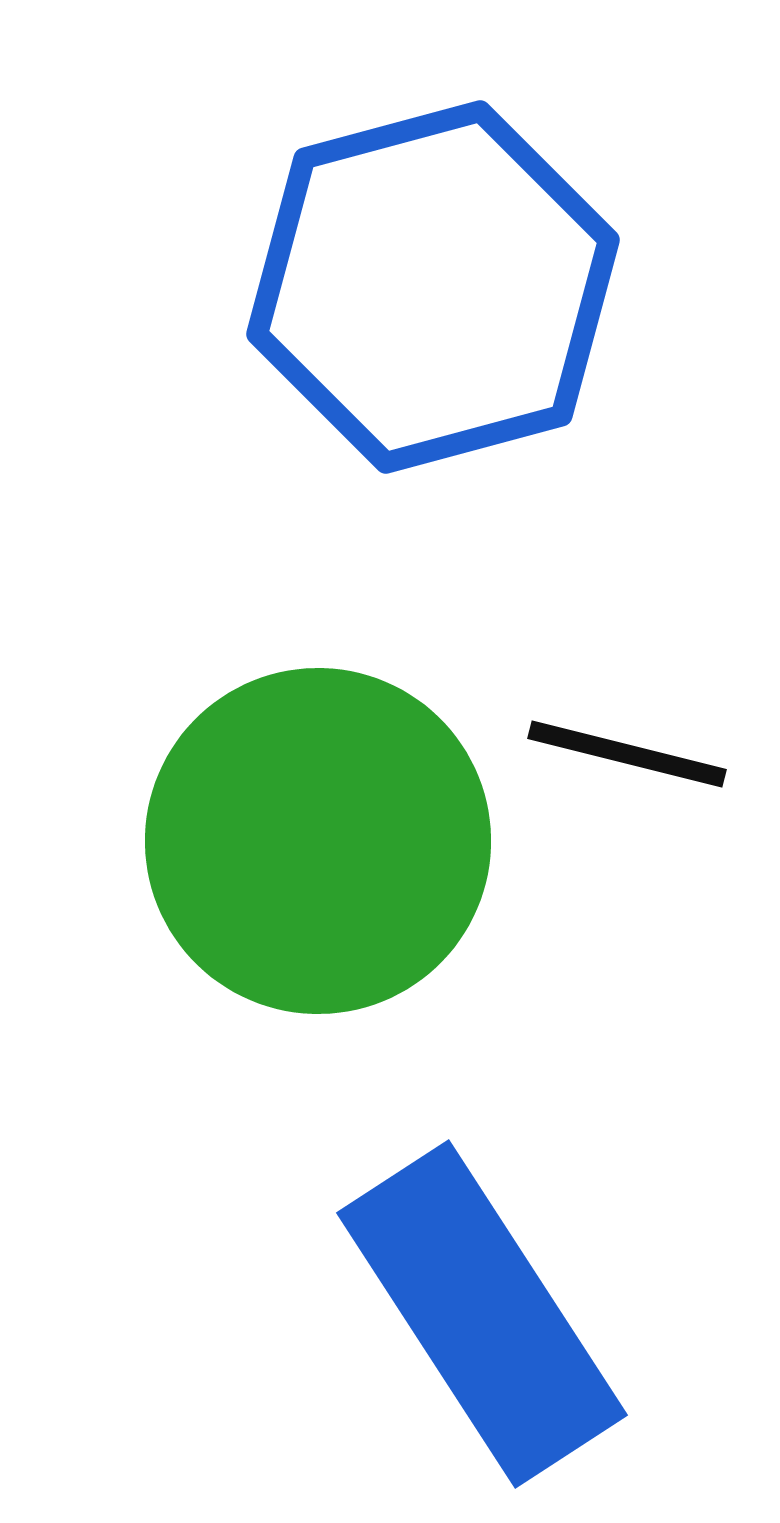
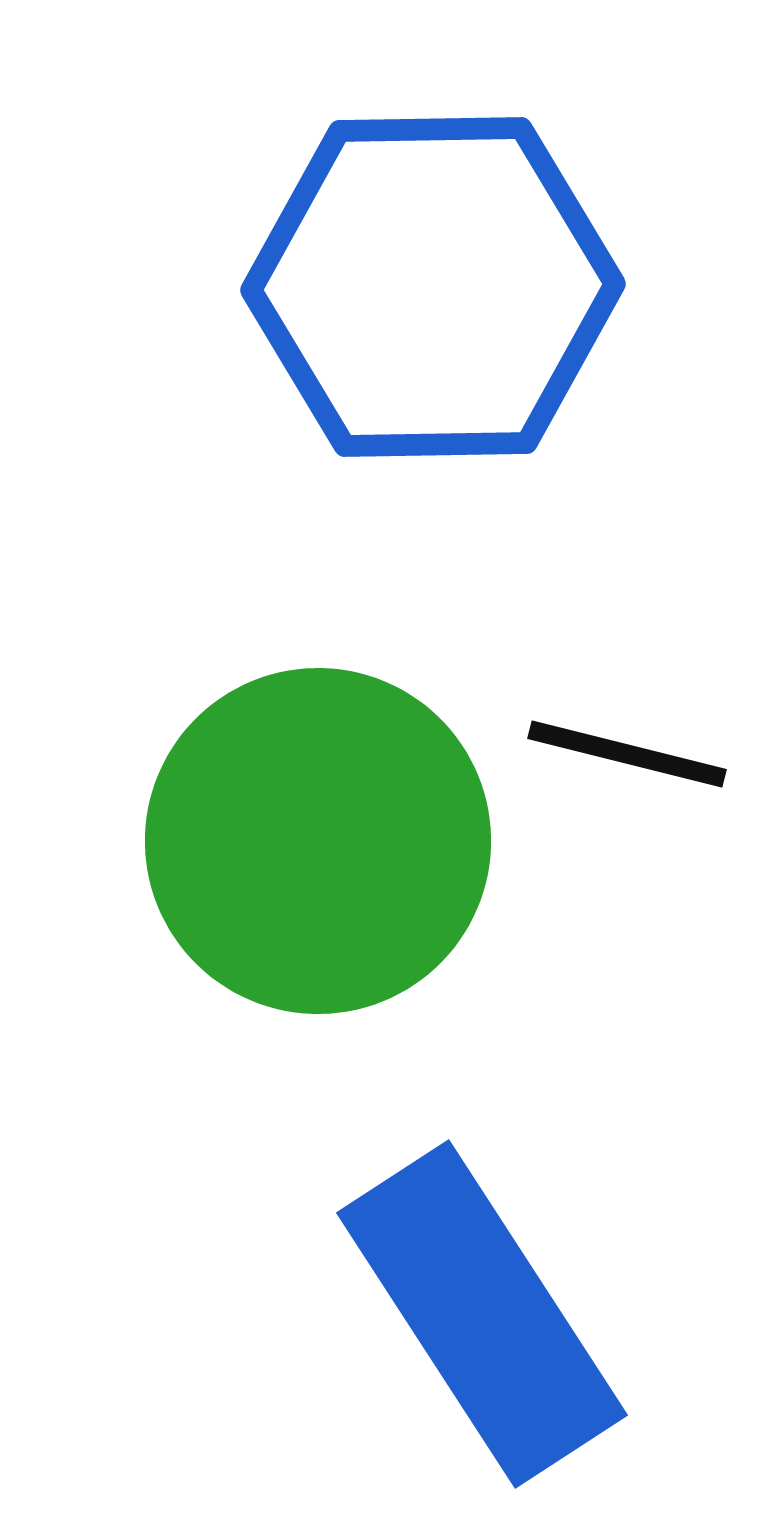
blue hexagon: rotated 14 degrees clockwise
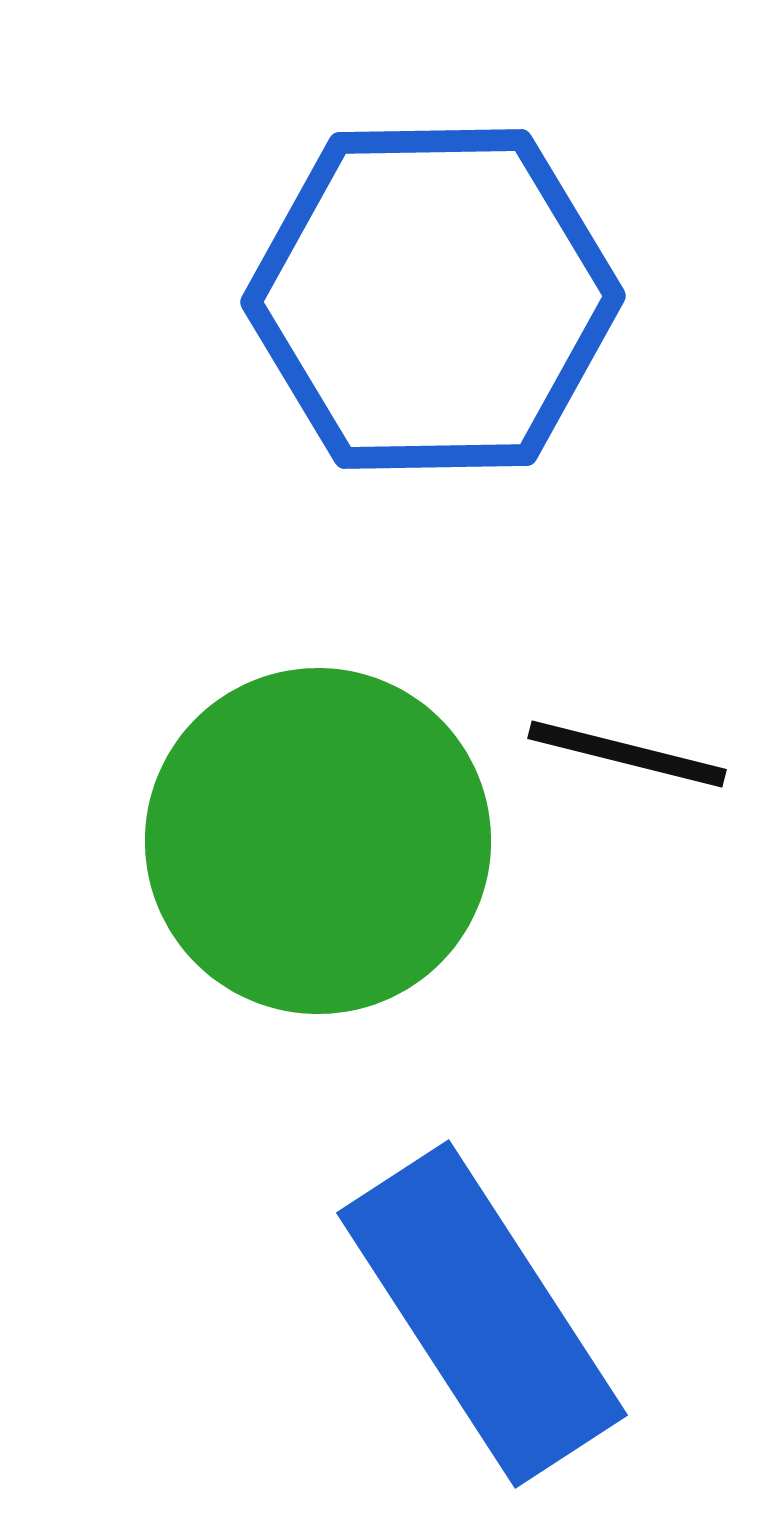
blue hexagon: moved 12 px down
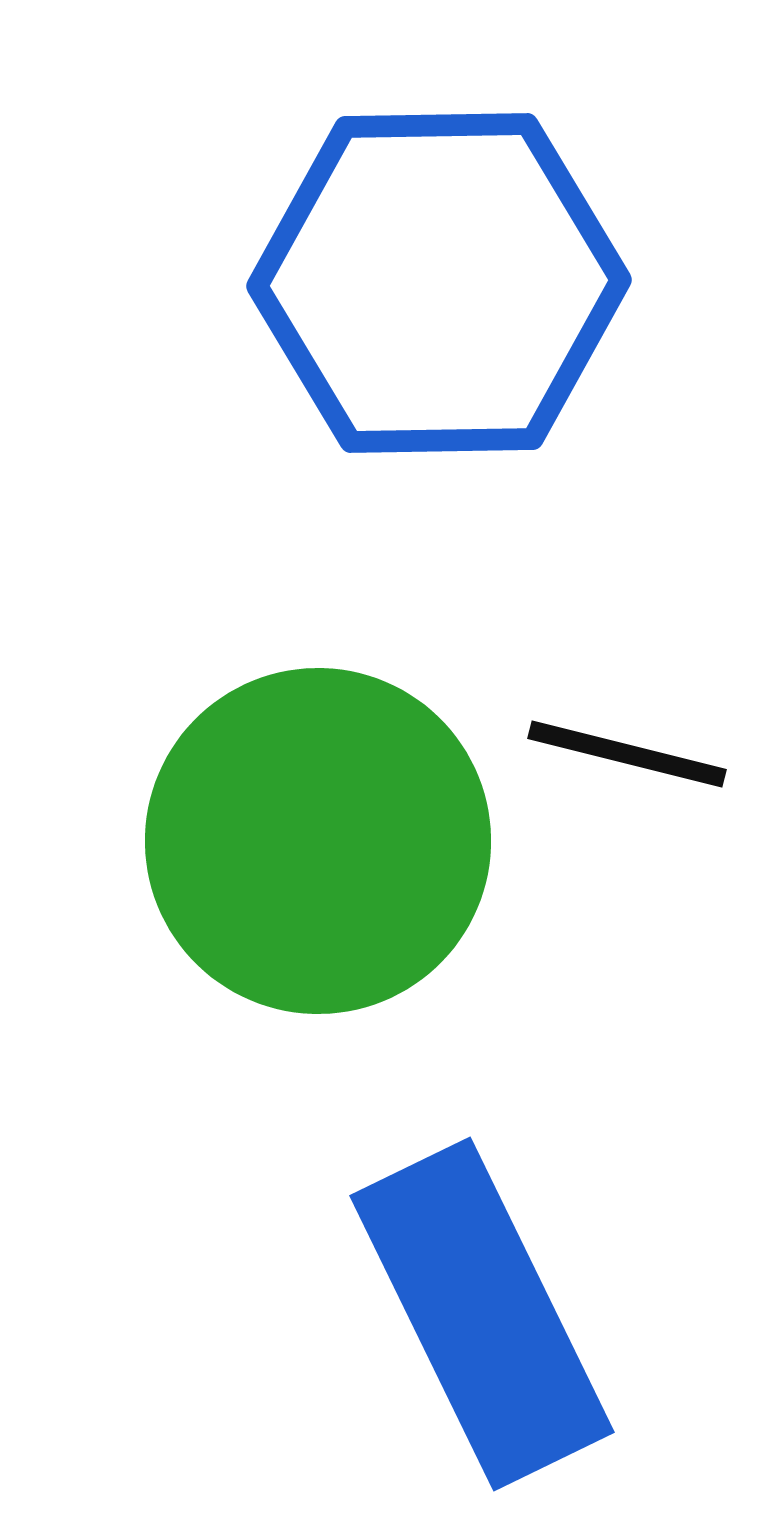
blue hexagon: moved 6 px right, 16 px up
blue rectangle: rotated 7 degrees clockwise
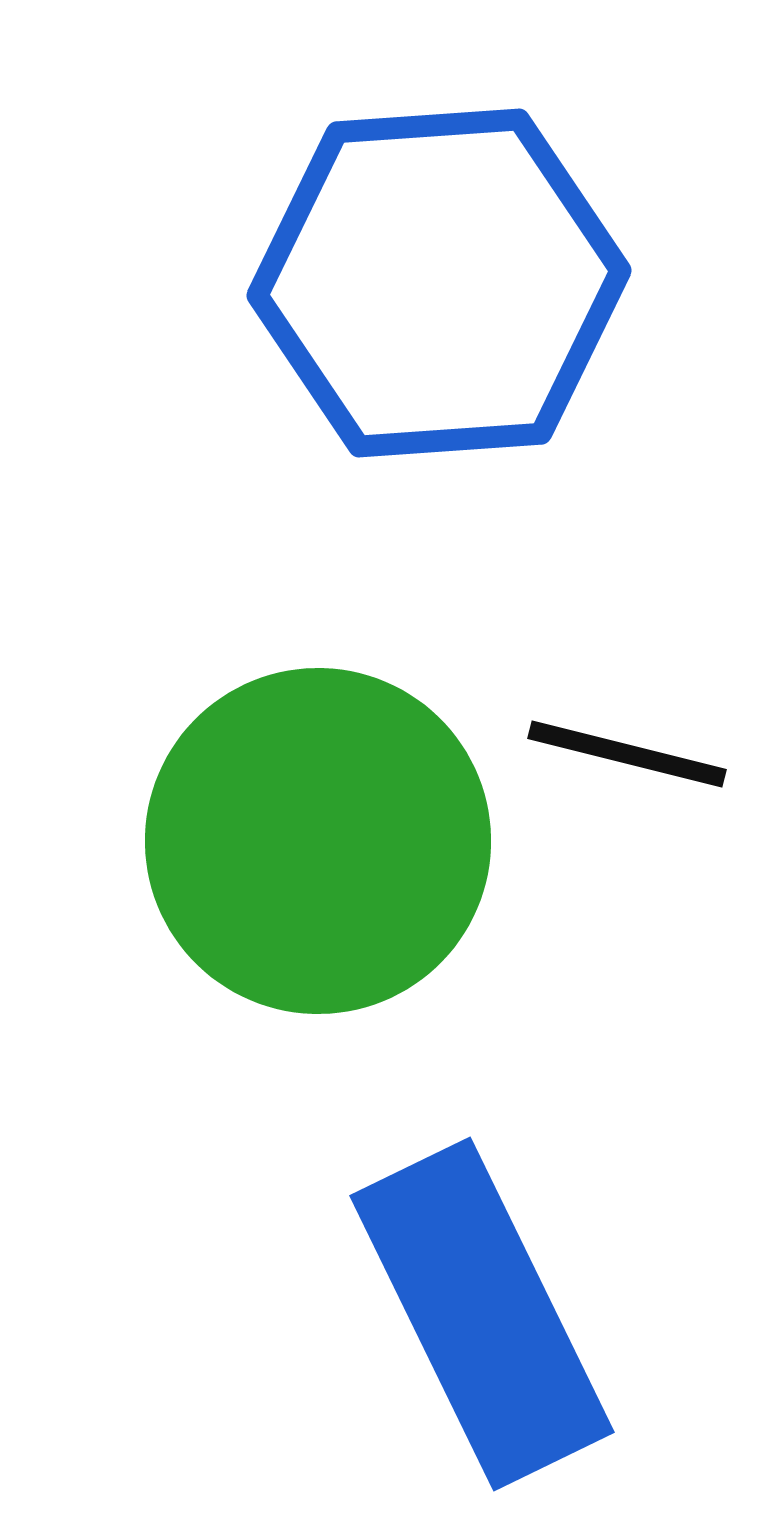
blue hexagon: rotated 3 degrees counterclockwise
